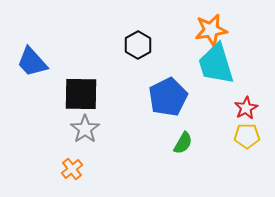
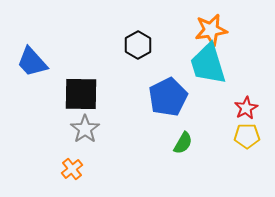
cyan trapezoid: moved 8 px left
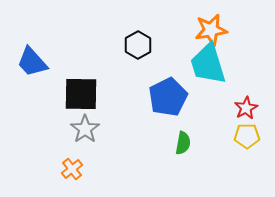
green semicircle: rotated 20 degrees counterclockwise
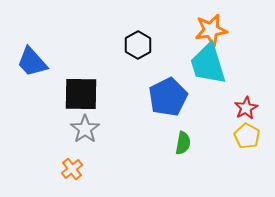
yellow pentagon: rotated 30 degrees clockwise
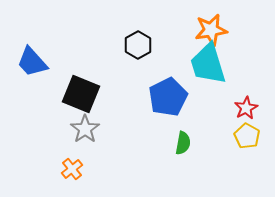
black square: rotated 21 degrees clockwise
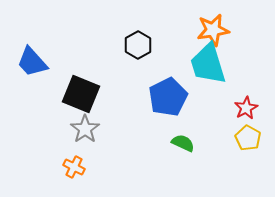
orange star: moved 2 px right
yellow pentagon: moved 1 px right, 2 px down
green semicircle: rotated 75 degrees counterclockwise
orange cross: moved 2 px right, 2 px up; rotated 25 degrees counterclockwise
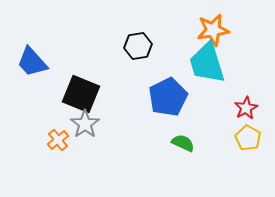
black hexagon: moved 1 px down; rotated 20 degrees clockwise
cyan trapezoid: moved 1 px left, 1 px up
gray star: moved 5 px up
orange cross: moved 16 px left, 27 px up; rotated 25 degrees clockwise
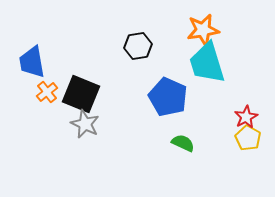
orange star: moved 10 px left
blue trapezoid: rotated 32 degrees clockwise
blue pentagon: rotated 21 degrees counterclockwise
red star: moved 9 px down
gray star: rotated 12 degrees counterclockwise
orange cross: moved 11 px left, 48 px up
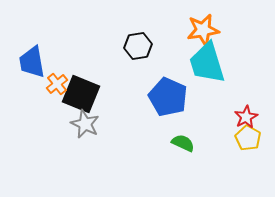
orange cross: moved 10 px right, 8 px up
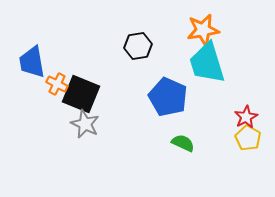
orange cross: rotated 25 degrees counterclockwise
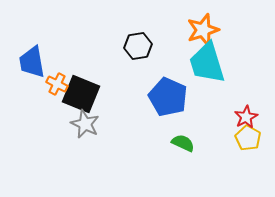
orange star: rotated 8 degrees counterclockwise
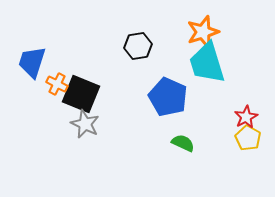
orange star: moved 2 px down
blue trapezoid: rotated 28 degrees clockwise
